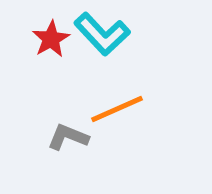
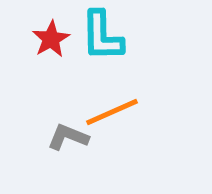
cyan L-shape: moved 2 px down; rotated 42 degrees clockwise
orange line: moved 5 px left, 3 px down
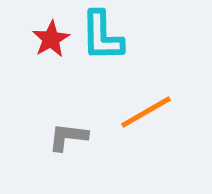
orange line: moved 34 px right; rotated 6 degrees counterclockwise
gray L-shape: rotated 15 degrees counterclockwise
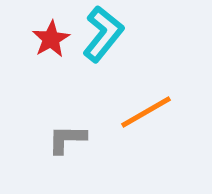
cyan L-shape: moved 1 px right, 2 px up; rotated 140 degrees counterclockwise
gray L-shape: moved 1 px left, 2 px down; rotated 6 degrees counterclockwise
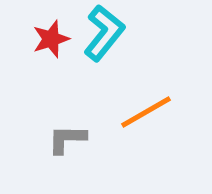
cyan L-shape: moved 1 px right, 1 px up
red star: rotated 12 degrees clockwise
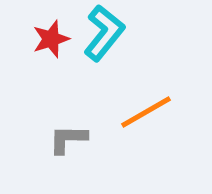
gray L-shape: moved 1 px right
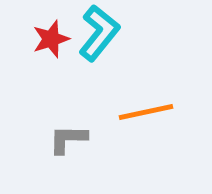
cyan L-shape: moved 5 px left
orange line: rotated 18 degrees clockwise
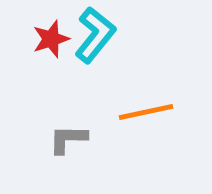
cyan L-shape: moved 4 px left, 2 px down
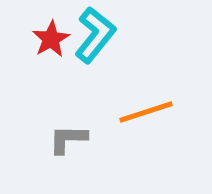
red star: rotated 12 degrees counterclockwise
orange line: rotated 6 degrees counterclockwise
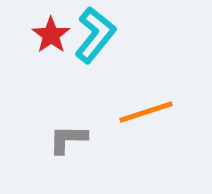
red star: moved 4 px up; rotated 6 degrees counterclockwise
